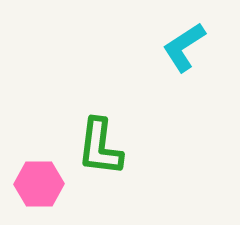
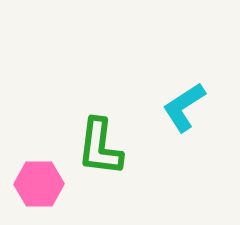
cyan L-shape: moved 60 px down
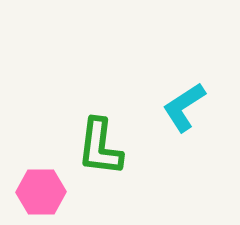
pink hexagon: moved 2 px right, 8 px down
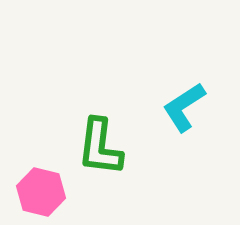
pink hexagon: rotated 15 degrees clockwise
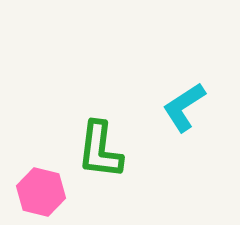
green L-shape: moved 3 px down
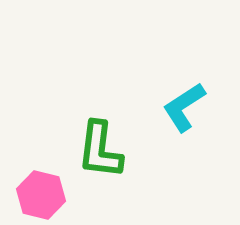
pink hexagon: moved 3 px down
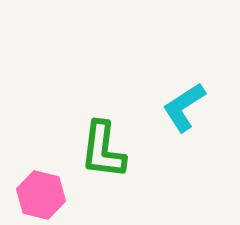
green L-shape: moved 3 px right
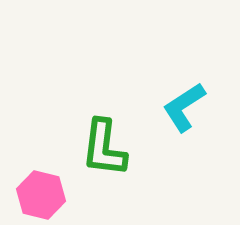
green L-shape: moved 1 px right, 2 px up
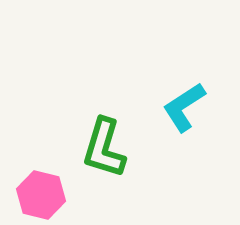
green L-shape: rotated 10 degrees clockwise
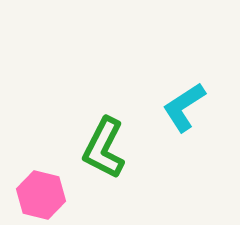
green L-shape: rotated 10 degrees clockwise
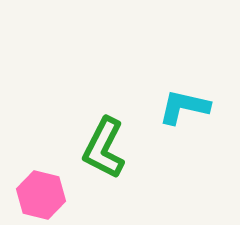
cyan L-shape: rotated 46 degrees clockwise
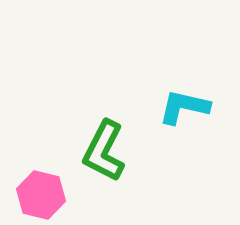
green L-shape: moved 3 px down
